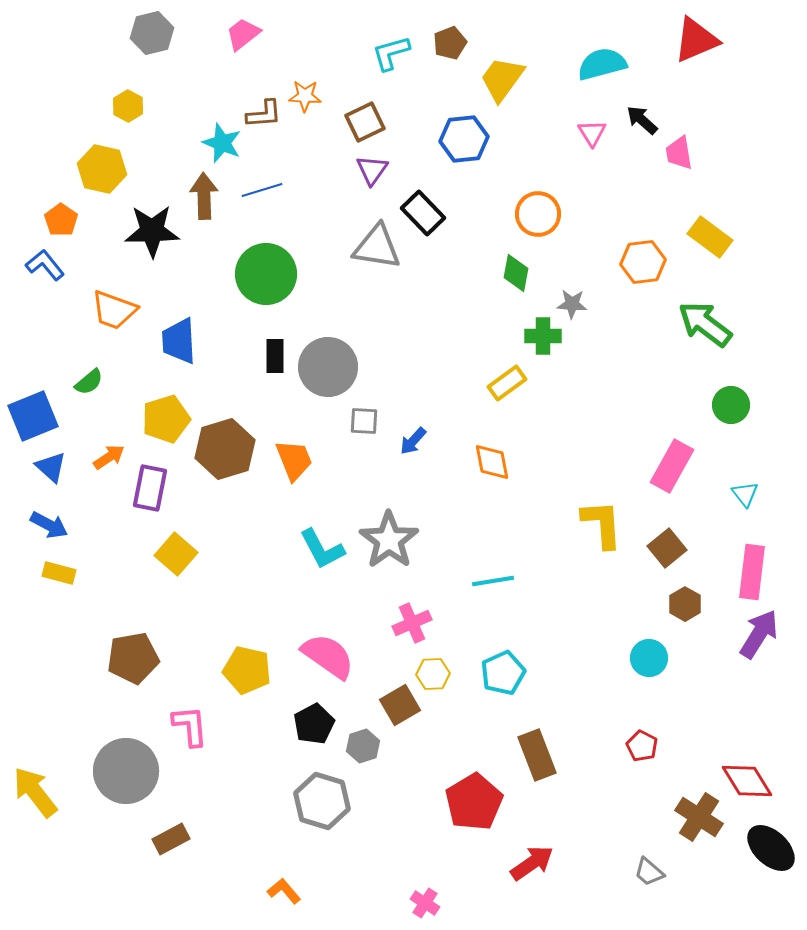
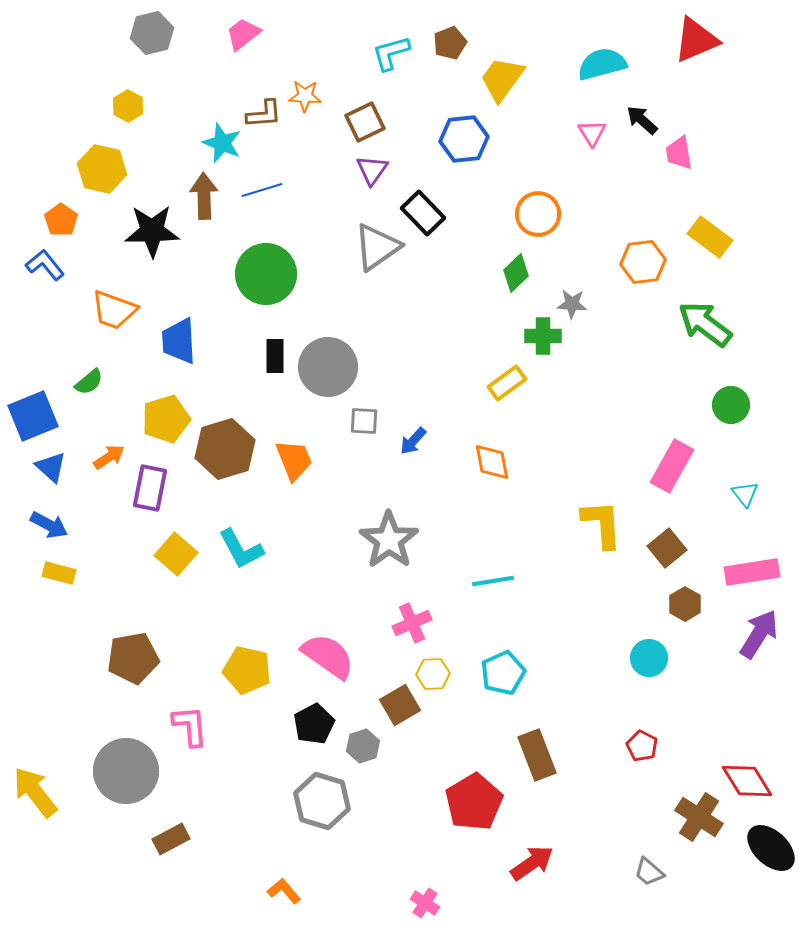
gray triangle at (377, 247): rotated 44 degrees counterclockwise
green diamond at (516, 273): rotated 36 degrees clockwise
cyan L-shape at (322, 549): moved 81 px left
pink rectangle at (752, 572): rotated 74 degrees clockwise
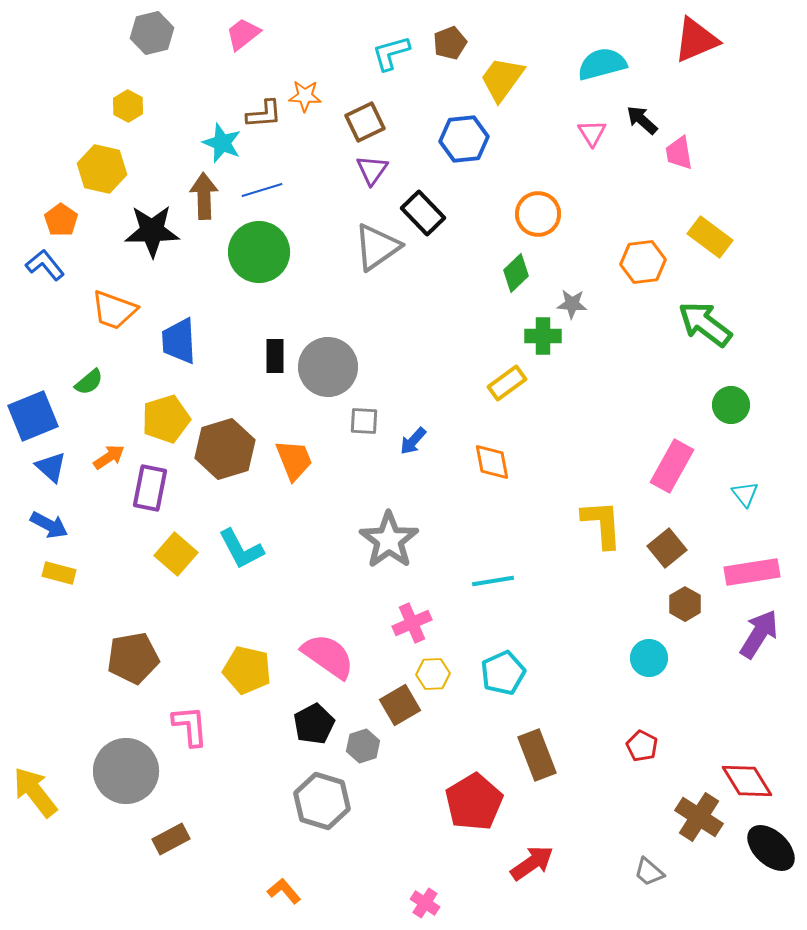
green circle at (266, 274): moved 7 px left, 22 px up
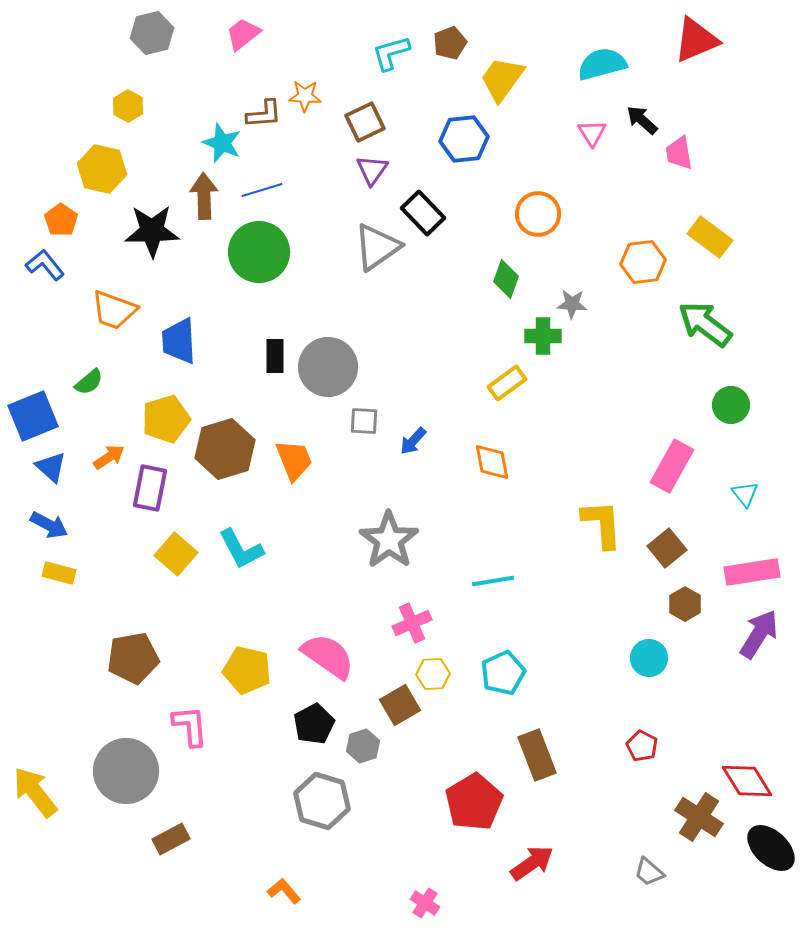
green diamond at (516, 273): moved 10 px left, 6 px down; rotated 27 degrees counterclockwise
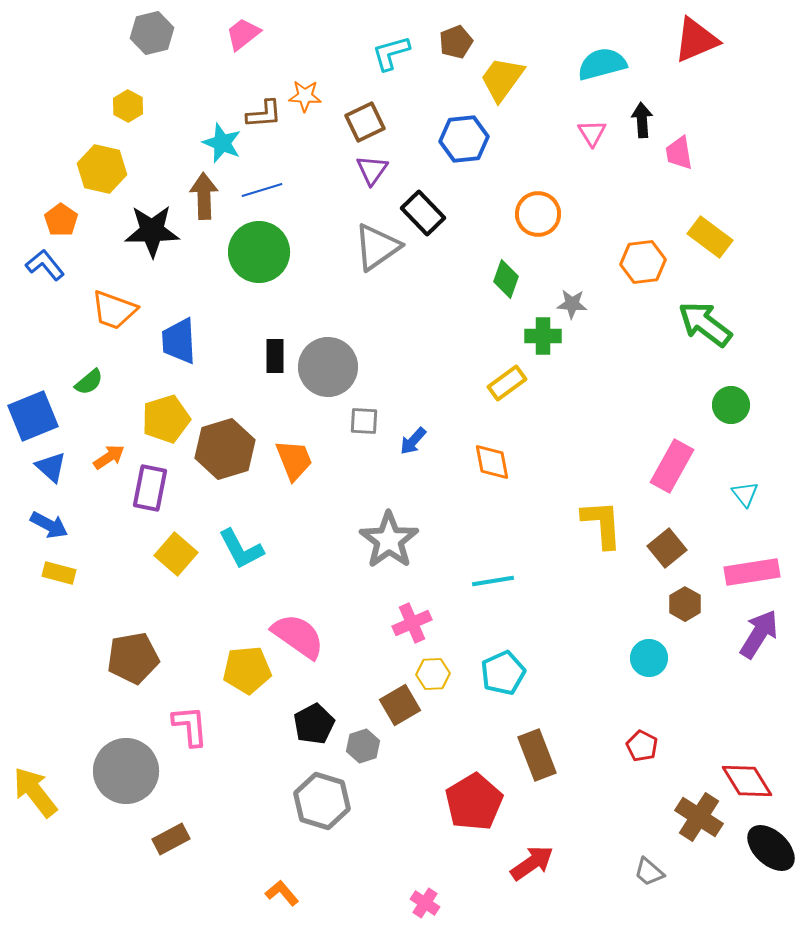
brown pentagon at (450, 43): moved 6 px right, 1 px up
black arrow at (642, 120): rotated 44 degrees clockwise
pink semicircle at (328, 656): moved 30 px left, 20 px up
yellow pentagon at (247, 670): rotated 18 degrees counterclockwise
orange L-shape at (284, 891): moved 2 px left, 2 px down
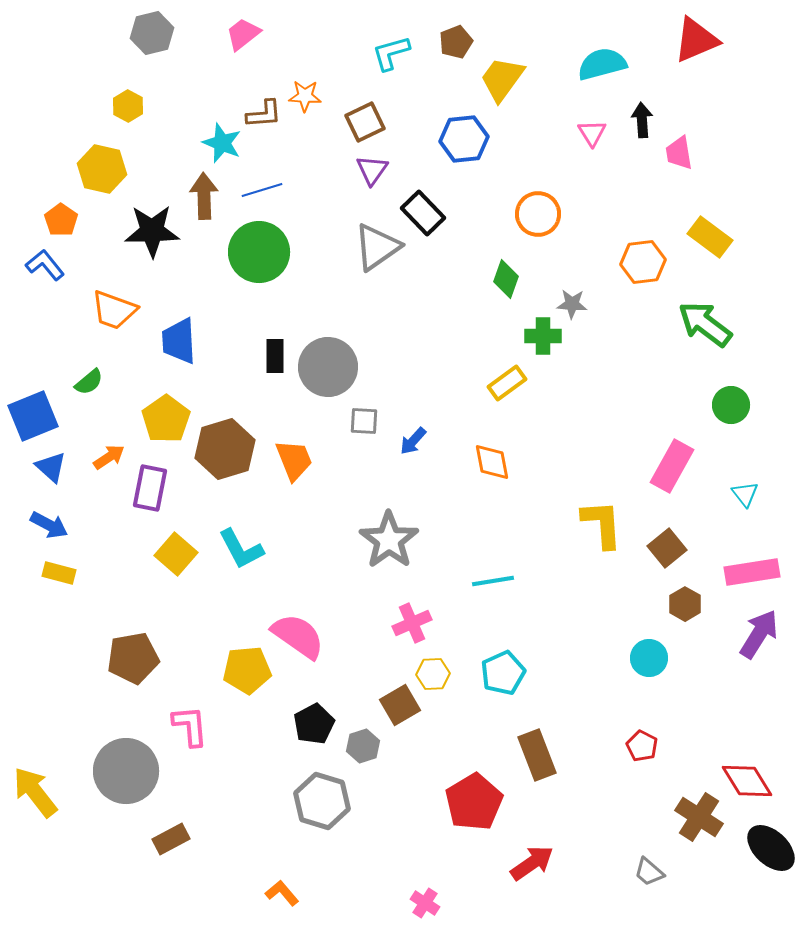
yellow pentagon at (166, 419): rotated 18 degrees counterclockwise
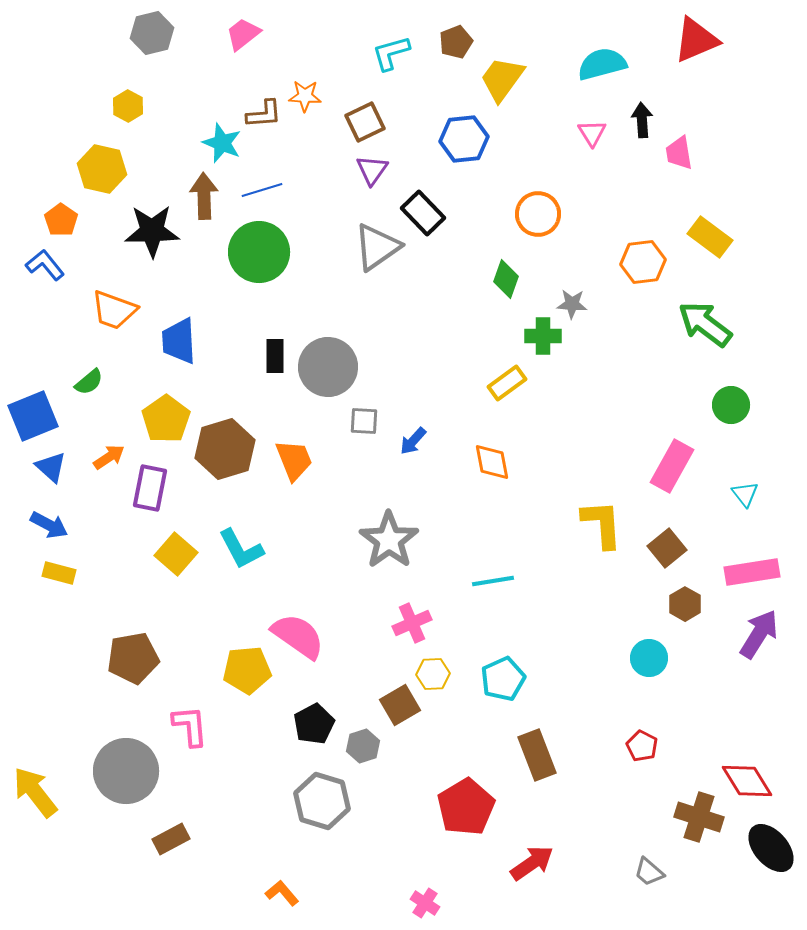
cyan pentagon at (503, 673): moved 6 px down
red pentagon at (474, 802): moved 8 px left, 5 px down
brown cross at (699, 817): rotated 15 degrees counterclockwise
black ellipse at (771, 848): rotated 6 degrees clockwise
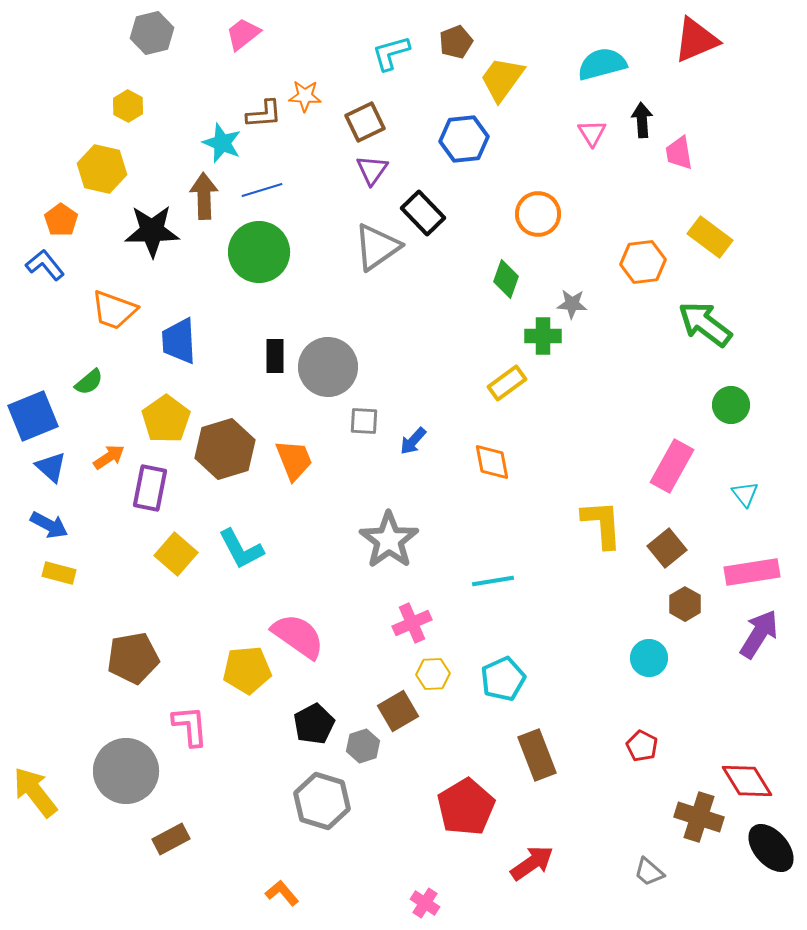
brown square at (400, 705): moved 2 px left, 6 px down
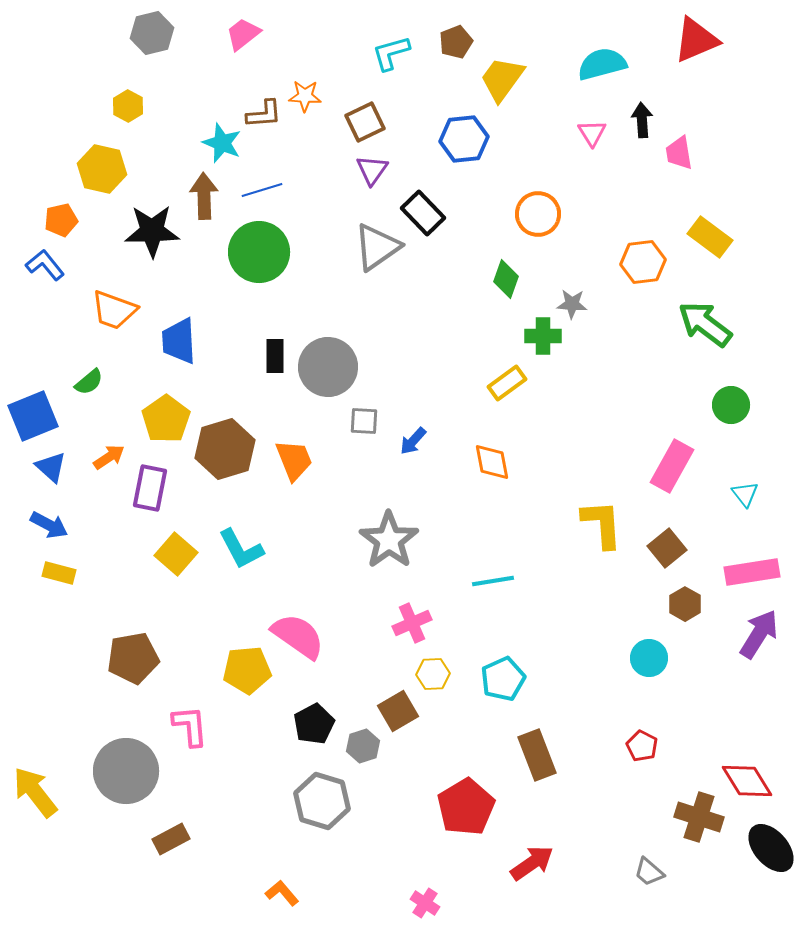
orange pentagon at (61, 220): rotated 24 degrees clockwise
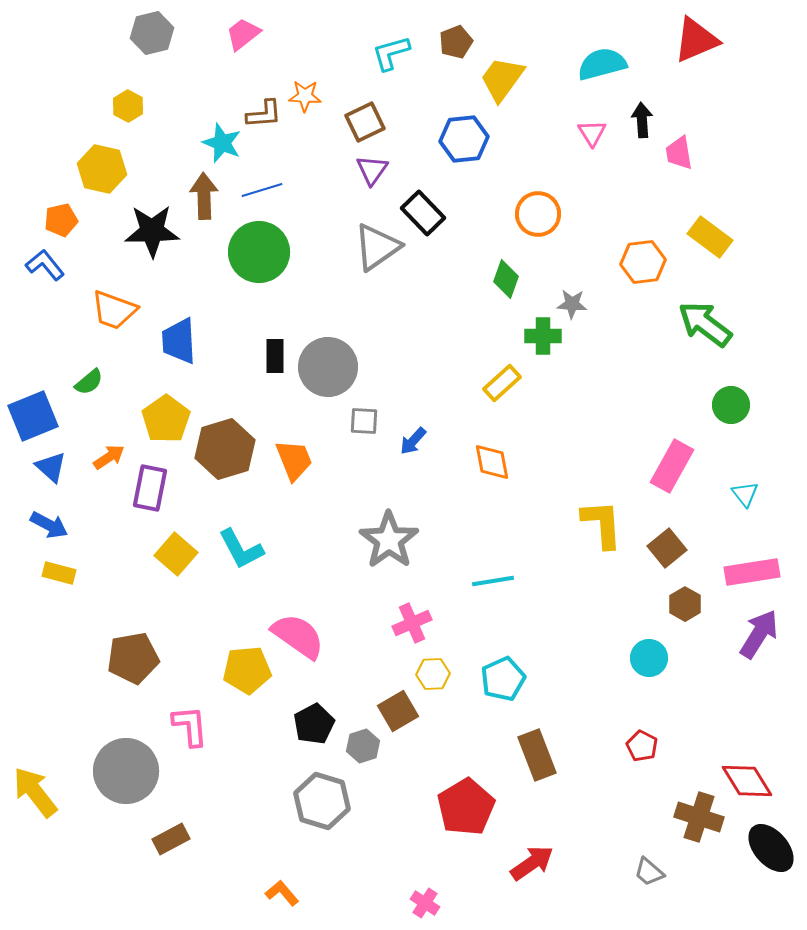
yellow rectangle at (507, 383): moved 5 px left; rotated 6 degrees counterclockwise
